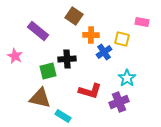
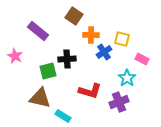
pink rectangle: moved 37 px down; rotated 16 degrees clockwise
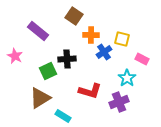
green square: rotated 12 degrees counterclockwise
brown triangle: rotated 45 degrees counterclockwise
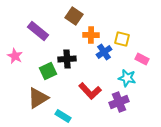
cyan star: rotated 24 degrees counterclockwise
red L-shape: rotated 30 degrees clockwise
brown triangle: moved 2 px left
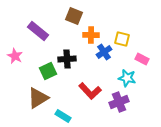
brown square: rotated 12 degrees counterclockwise
